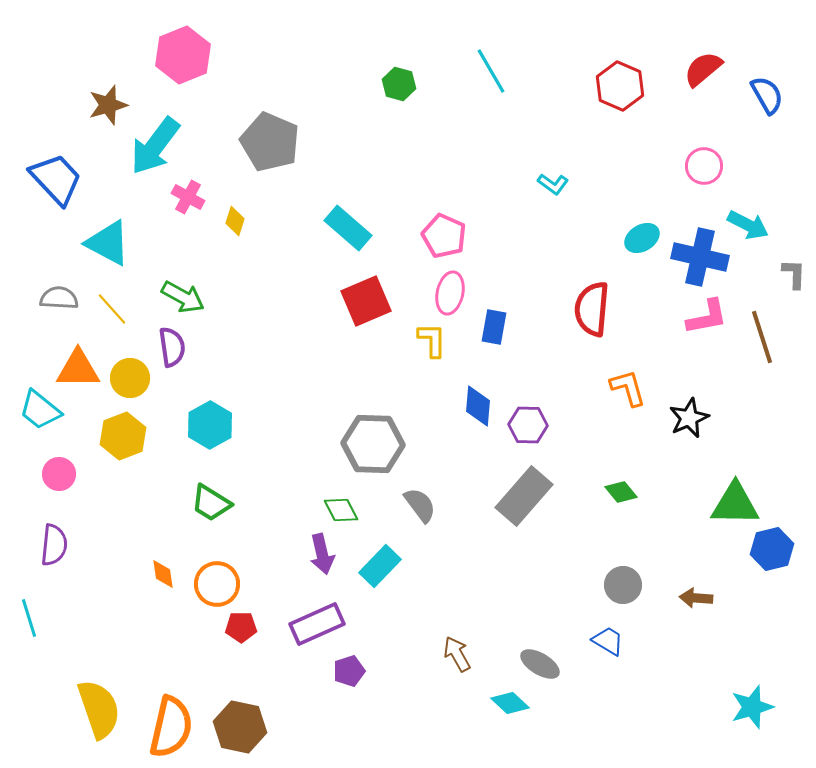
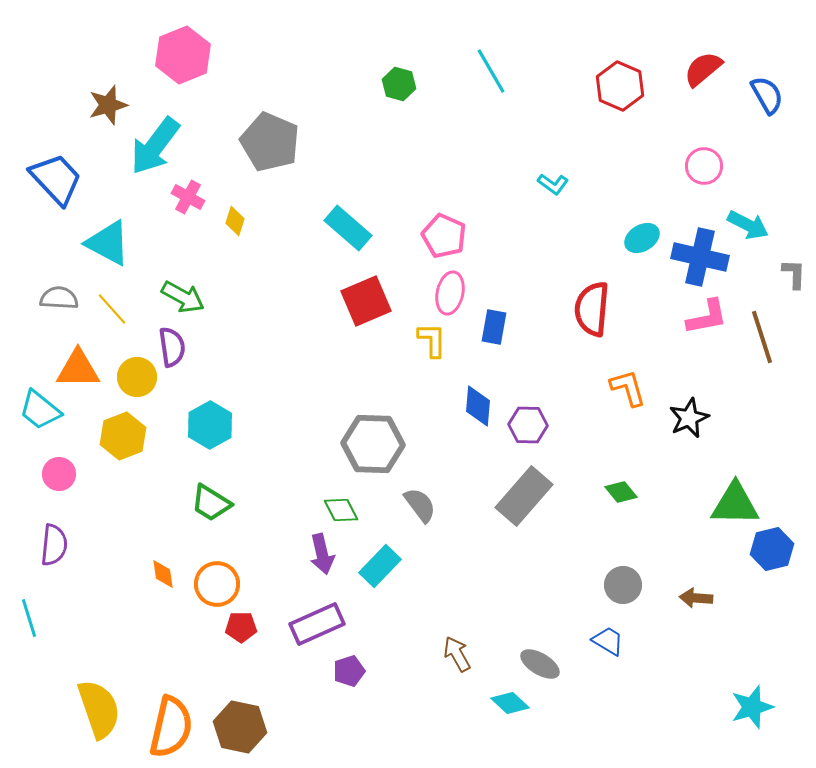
yellow circle at (130, 378): moved 7 px right, 1 px up
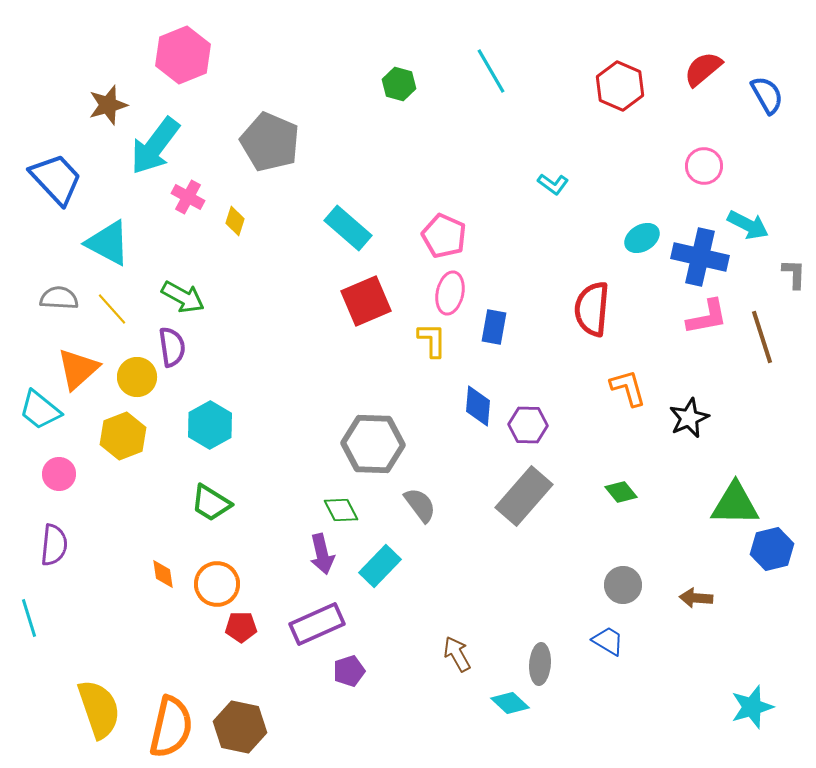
orange triangle at (78, 369): rotated 42 degrees counterclockwise
gray ellipse at (540, 664): rotated 63 degrees clockwise
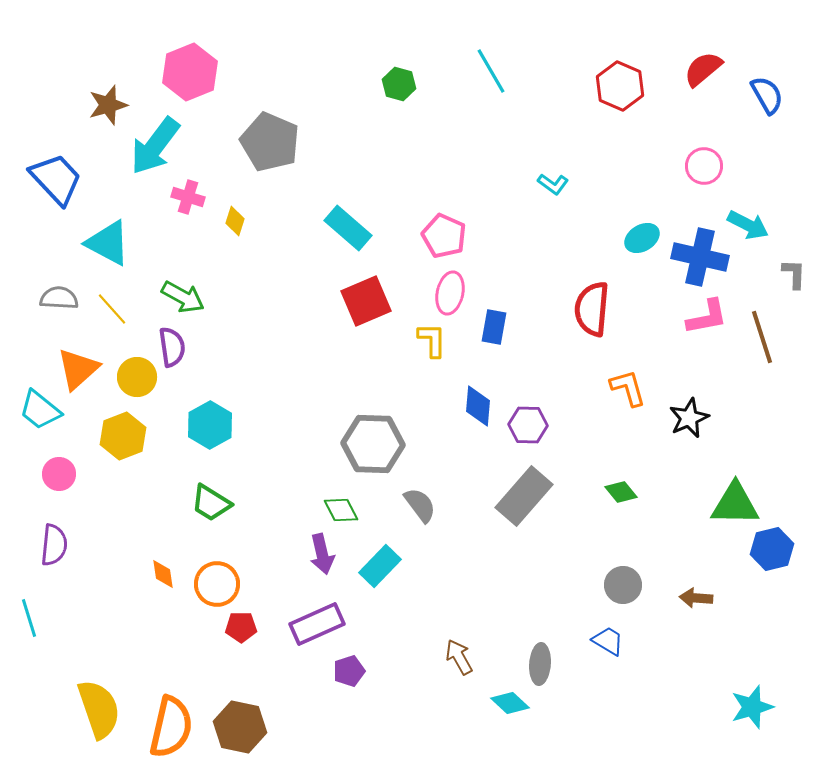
pink hexagon at (183, 55): moved 7 px right, 17 px down
pink cross at (188, 197): rotated 12 degrees counterclockwise
brown arrow at (457, 654): moved 2 px right, 3 px down
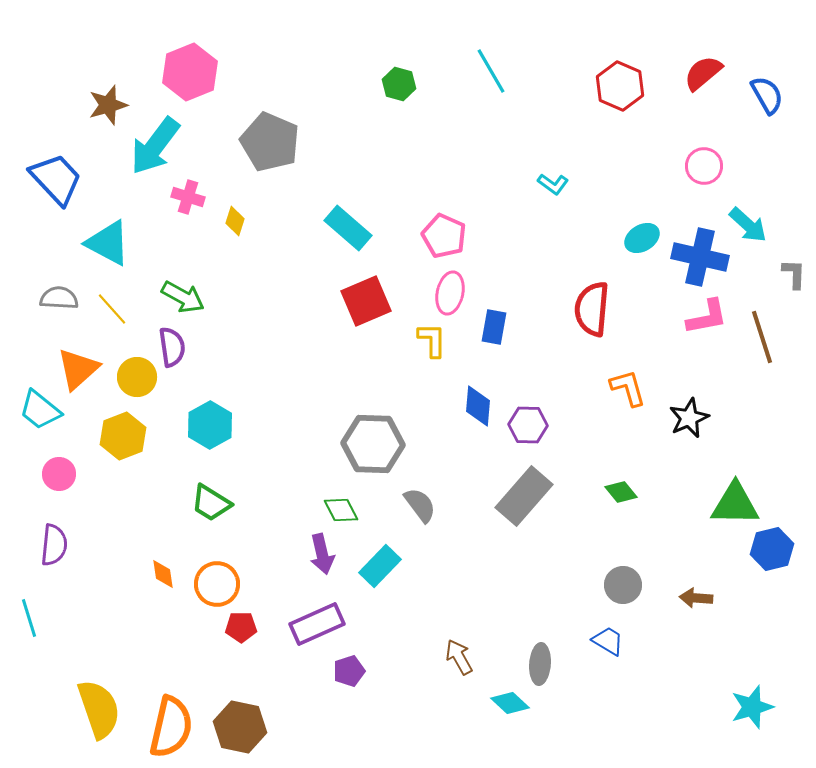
red semicircle at (703, 69): moved 4 px down
cyan arrow at (748, 225): rotated 15 degrees clockwise
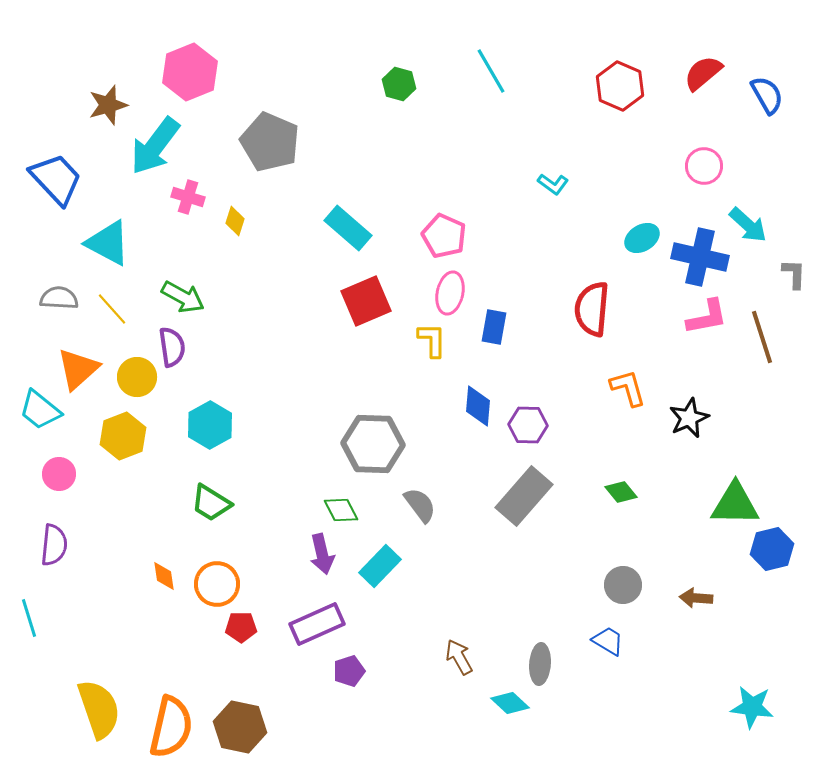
orange diamond at (163, 574): moved 1 px right, 2 px down
cyan star at (752, 707): rotated 24 degrees clockwise
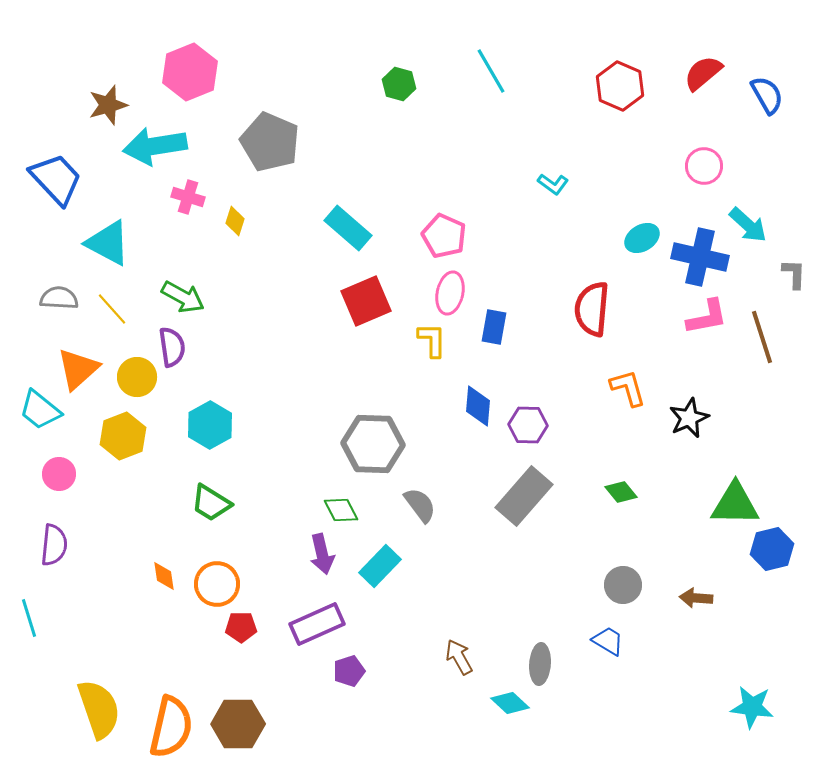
cyan arrow at (155, 146): rotated 44 degrees clockwise
brown hexagon at (240, 727): moved 2 px left, 3 px up; rotated 12 degrees counterclockwise
